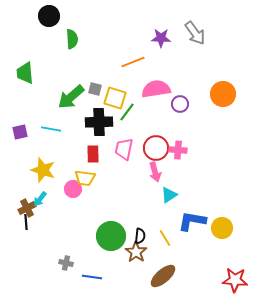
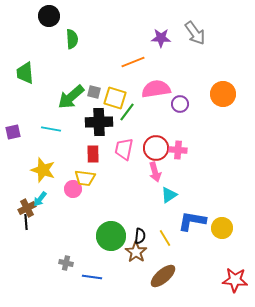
gray square: moved 1 px left, 3 px down
purple square: moved 7 px left
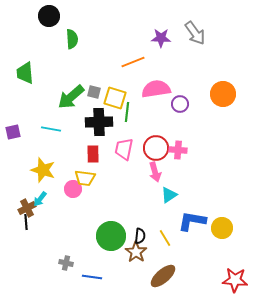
green line: rotated 30 degrees counterclockwise
